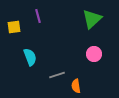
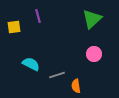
cyan semicircle: moved 1 px right, 7 px down; rotated 42 degrees counterclockwise
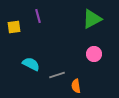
green triangle: rotated 15 degrees clockwise
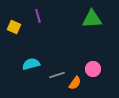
green triangle: rotated 25 degrees clockwise
yellow square: rotated 32 degrees clockwise
pink circle: moved 1 px left, 15 px down
cyan semicircle: rotated 42 degrees counterclockwise
orange semicircle: moved 1 px left, 3 px up; rotated 136 degrees counterclockwise
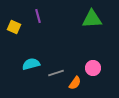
pink circle: moved 1 px up
gray line: moved 1 px left, 2 px up
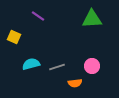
purple line: rotated 40 degrees counterclockwise
yellow square: moved 10 px down
pink circle: moved 1 px left, 2 px up
gray line: moved 1 px right, 6 px up
orange semicircle: rotated 48 degrees clockwise
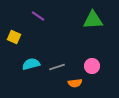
green triangle: moved 1 px right, 1 px down
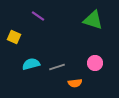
green triangle: rotated 20 degrees clockwise
pink circle: moved 3 px right, 3 px up
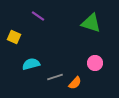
green triangle: moved 2 px left, 3 px down
gray line: moved 2 px left, 10 px down
orange semicircle: rotated 40 degrees counterclockwise
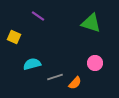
cyan semicircle: moved 1 px right
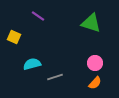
orange semicircle: moved 20 px right
